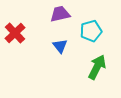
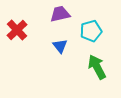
red cross: moved 2 px right, 3 px up
green arrow: rotated 55 degrees counterclockwise
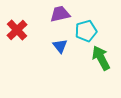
cyan pentagon: moved 5 px left
green arrow: moved 4 px right, 9 px up
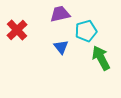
blue triangle: moved 1 px right, 1 px down
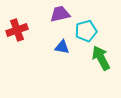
red cross: rotated 25 degrees clockwise
blue triangle: moved 1 px right; rotated 42 degrees counterclockwise
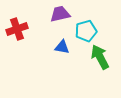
red cross: moved 1 px up
green arrow: moved 1 px left, 1 px up
